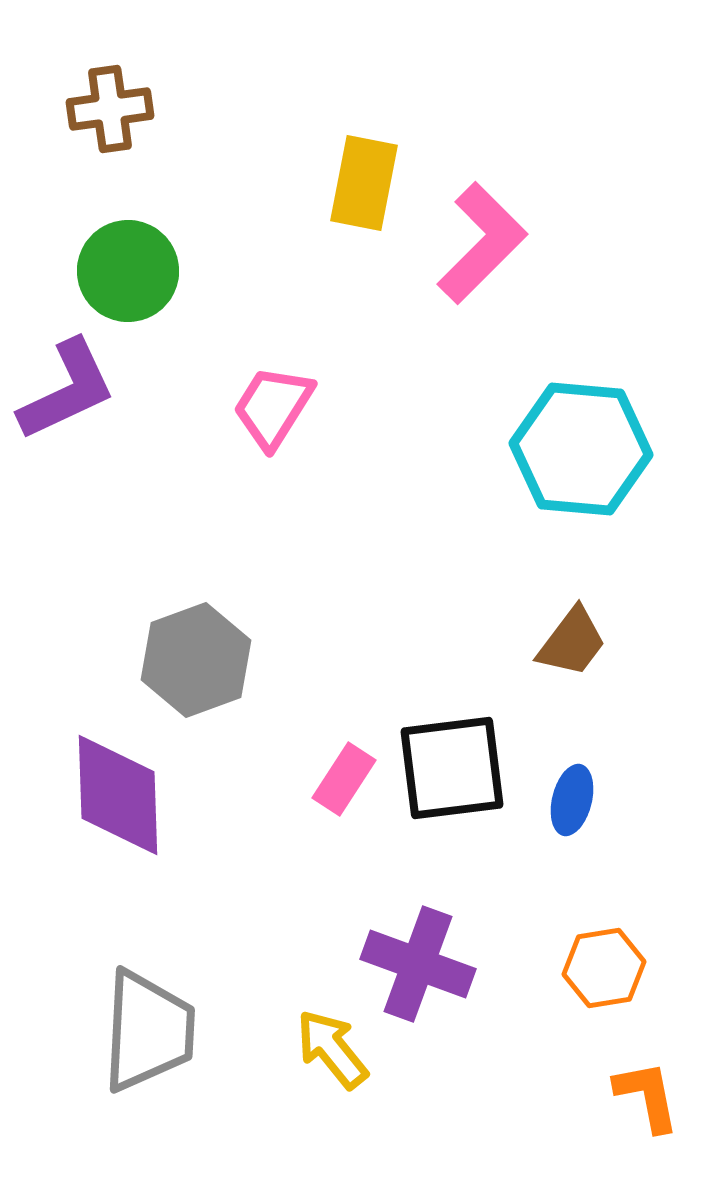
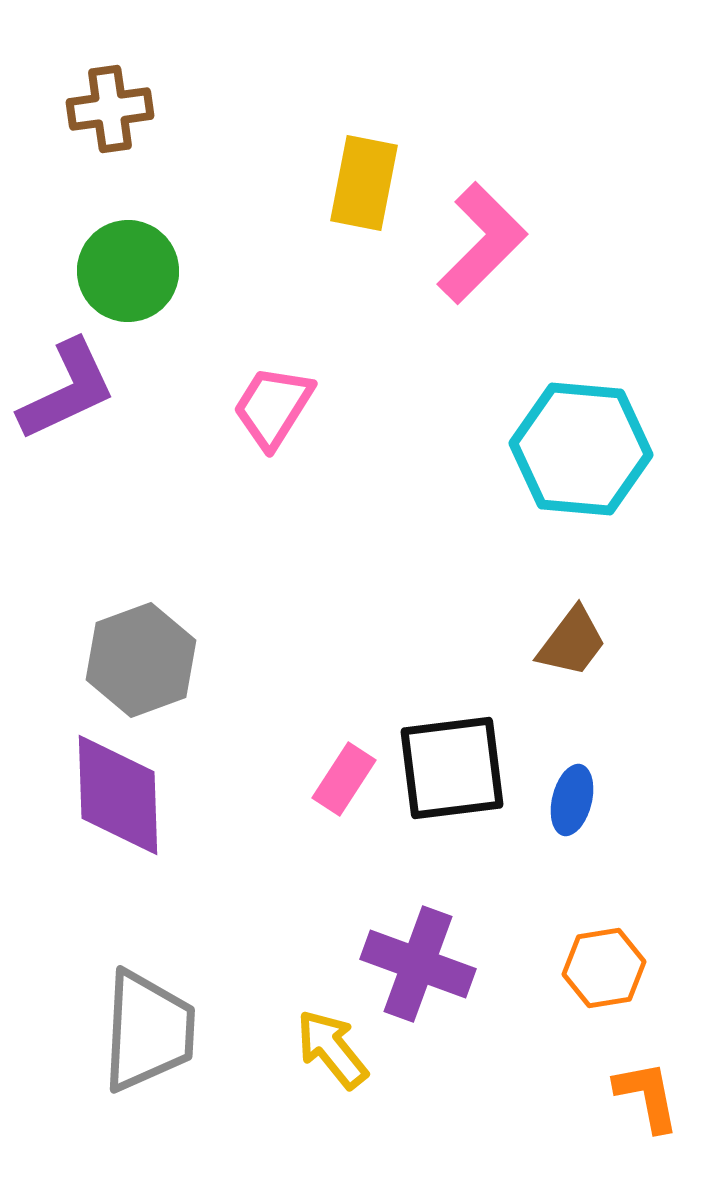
gray hexagon: moved 55 px left
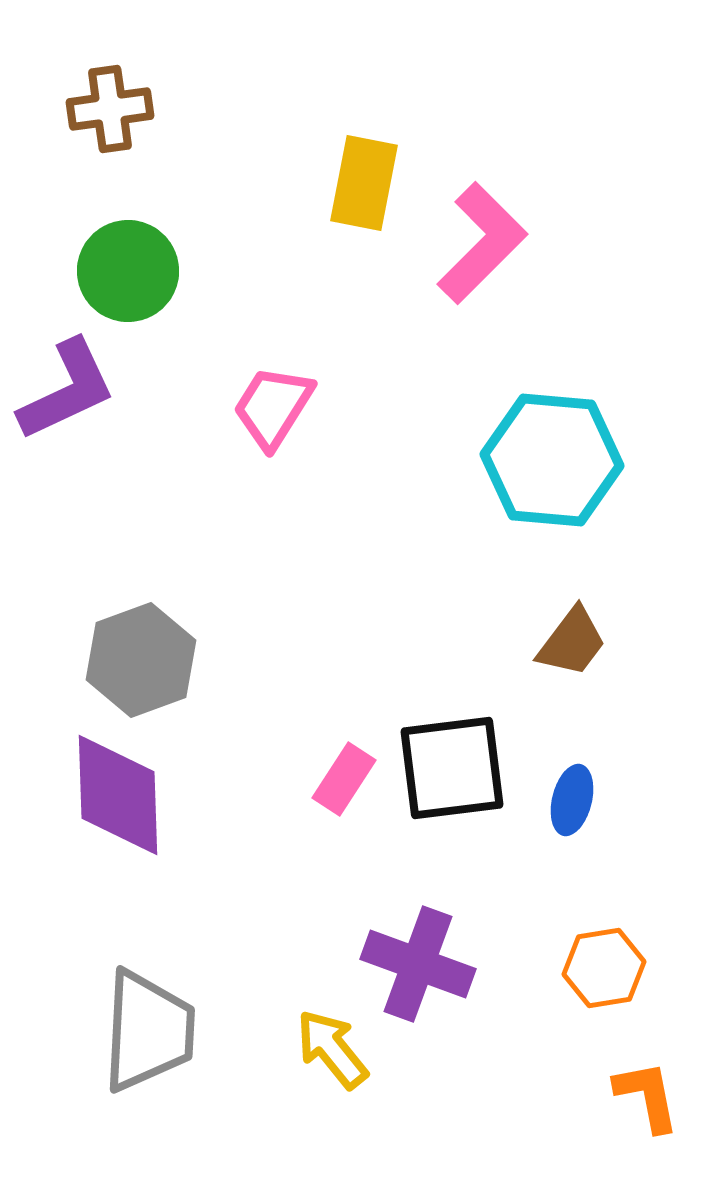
cyan hexagon: moved 29 px left, 11 px down
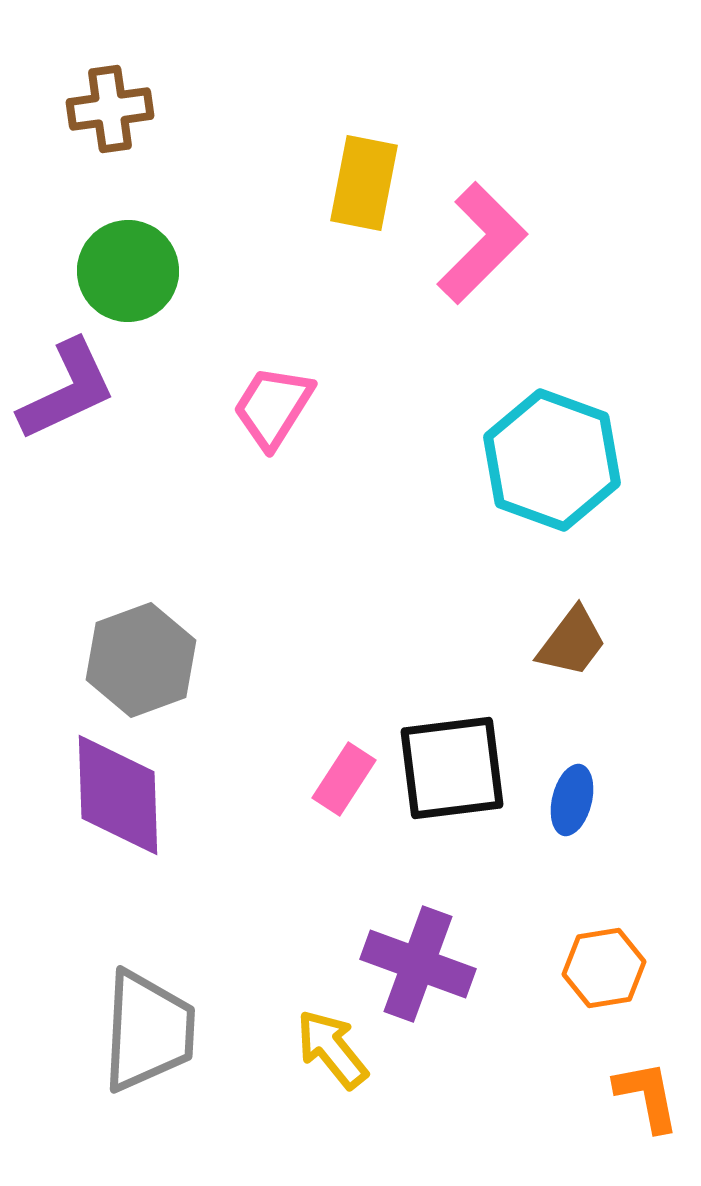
cyan hexagon: rotated 15 degrees clockwise
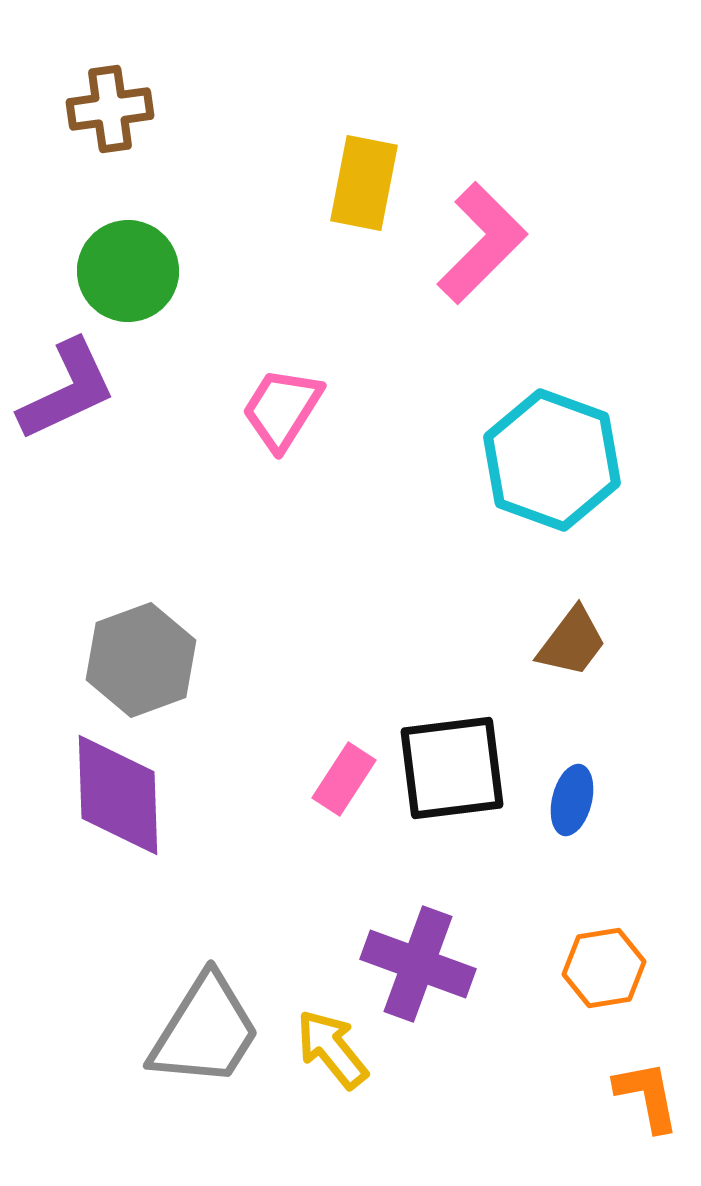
pink trapezoid: moved 9 px right, 2 px down
gray trapezoid: moved 57 px right; rotated 29 degrees clockwise
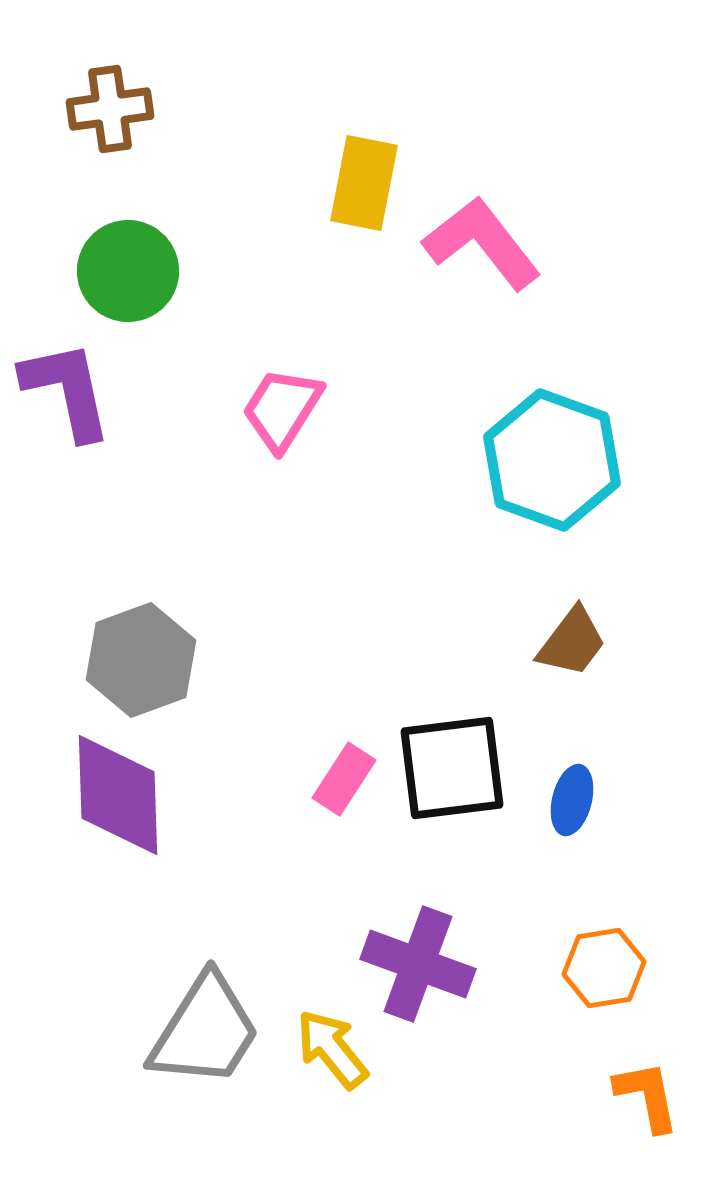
pink L-shape: rotated 83 degrees counterclockwise
purple L-shape: rotated 77 degrees counterclockwise
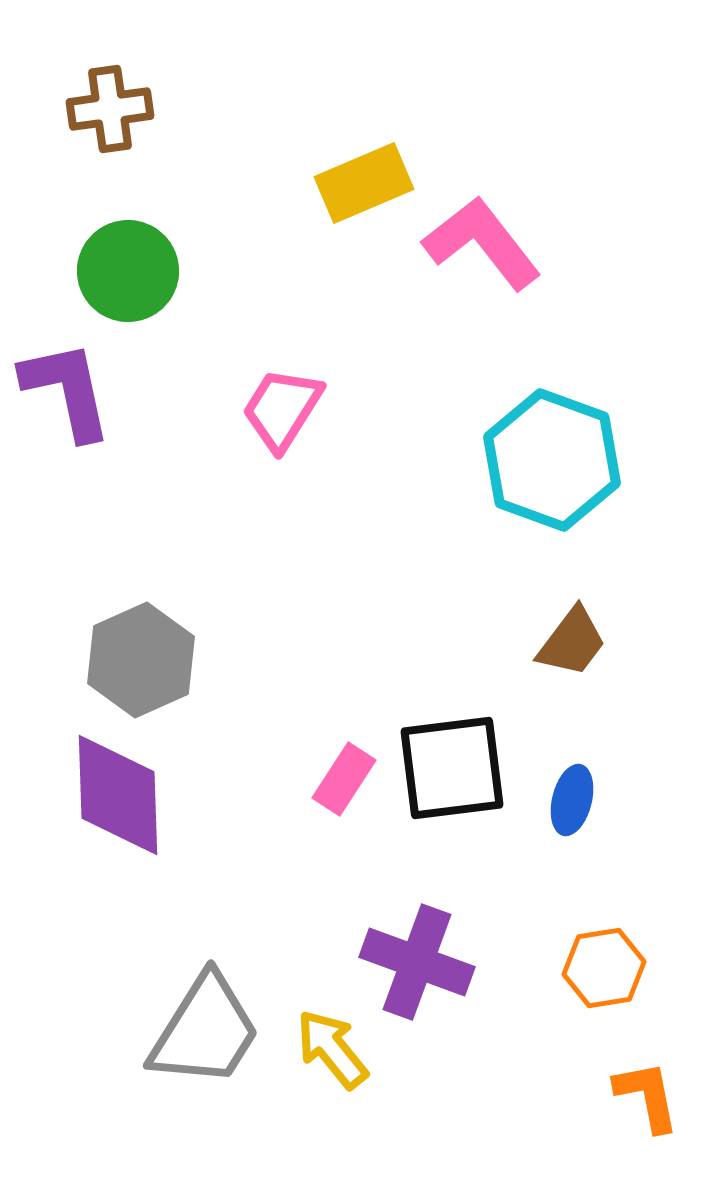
yellow rectangle: rotated 56 degrees clockwise
gray hexagon: rotated 4 degrees counterclockwise
purple cross: moved 1 px left, 2 px up
